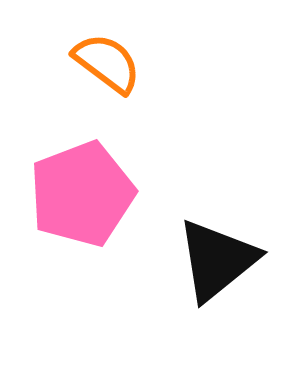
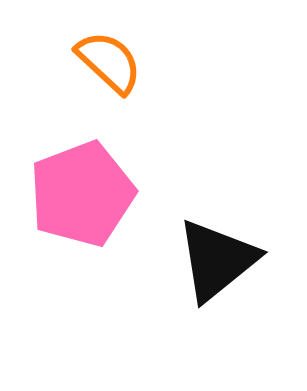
orange semicircle: moved 2 px right, 1 px up; rotated 6 degrees clockwise
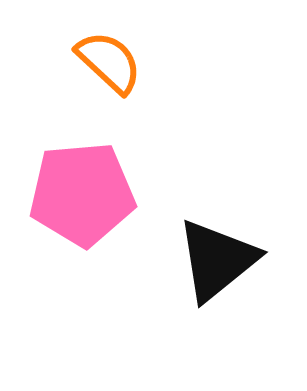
pink pentagon: rotated 16 degrees clockwise
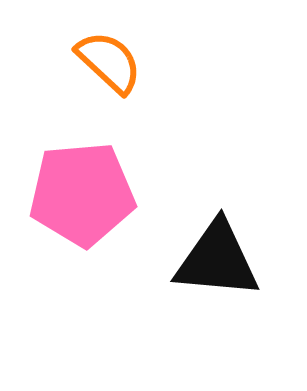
black triangle: rotated 44 degrees clockwise
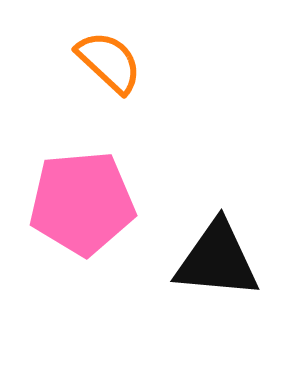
pink pentagon: moved 9 px down
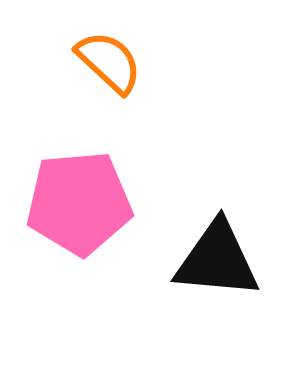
pink pentagon: moved 3 px left
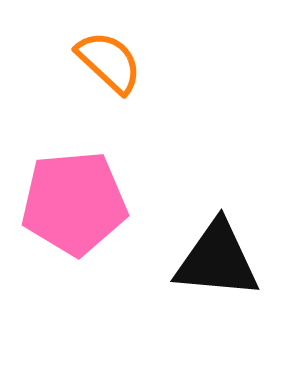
pink pentagon: moved 5 px left
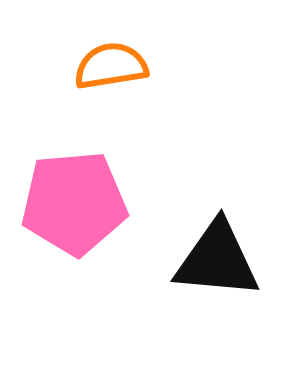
orange semicircle: moved 2 px right, 4 px down; rotated 52 degrees counterclockwise
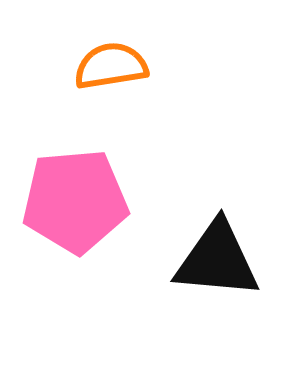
pink pentagon: moved 1 px right, 2 px up
